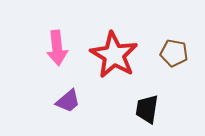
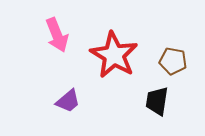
pink arrow: moved 13 px up; rotated 16 degrees counterclockwise
brown pentagon: moved 1 px left, 8 px down
black trapezoid: moved 10 px right, 8 px up
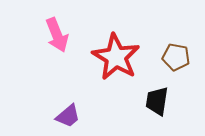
red star: moved 2 px right, 2 px down
brown pentagon: moved 3 px right, 4 px up
purple trapezoid: moved 15 px down
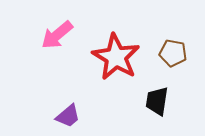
pink arrow: rotated 72 degrees clockwise
brown pentagon: moved 3 px left, 4 px up
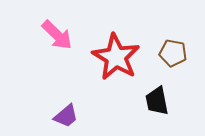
pink arrow: rotated 96 degrees counterclockwise
black trapezoid: rotated 20 degrees counterclockwise
purple trapezoid: moved 2 px left
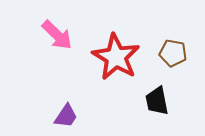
purple trapezoid: rotated 16 degrees counterclockwise
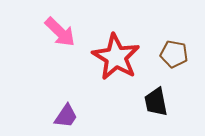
pink arrow: moved 3 px right, 3 px up
brown pentagon: moved 1 px right, 1 px down
black trapezoid: moved 1 px left, 1 px down
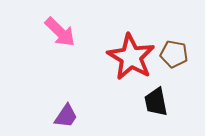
red star: moved 15 px right
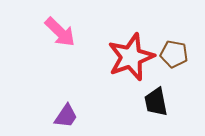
red star: rotated 21 degrees clockwise
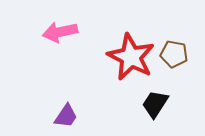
pink arrow: rotated 124 degrees clockwise
red star: rotated 24 degrees counterclockwise
black trapezoid: moved 1 px left, 2 px down; rotated 44 degrees clockwise
